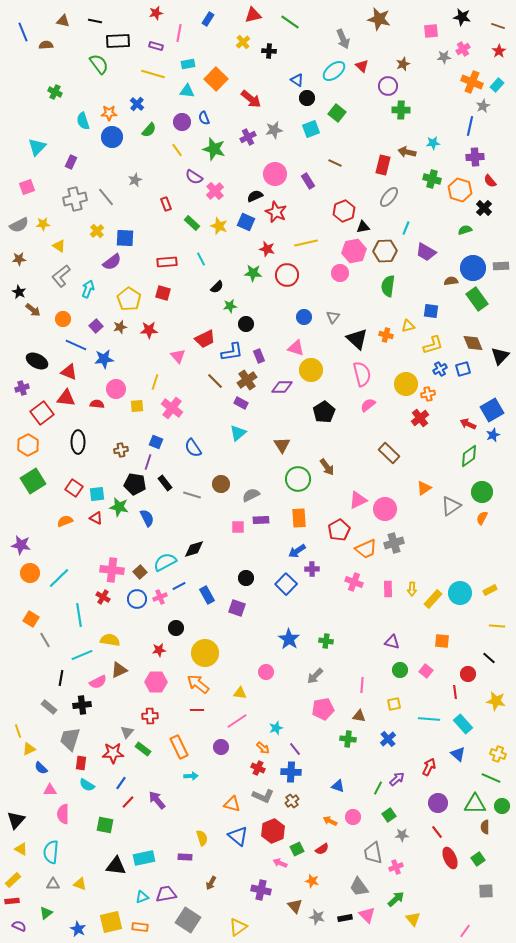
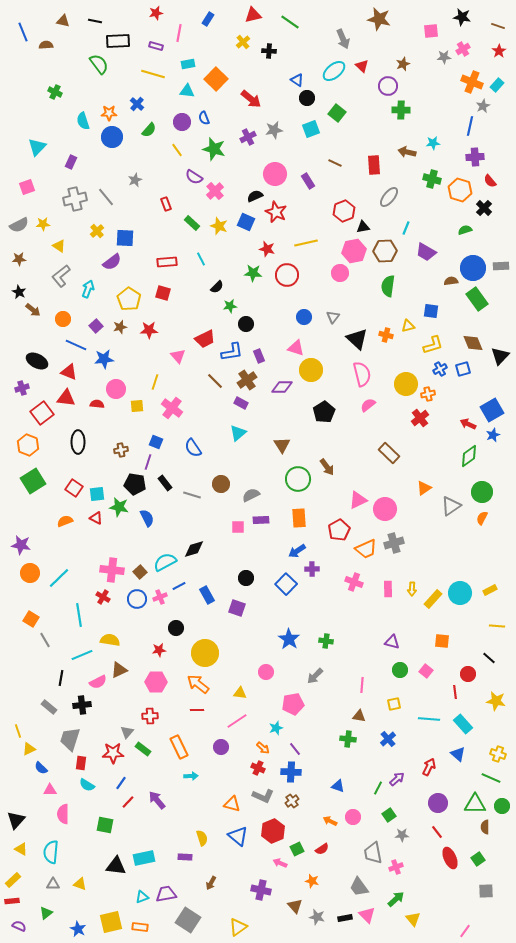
red rectangle at (383, 165): moved 9 px left; rotated 18 degrees counterclockwise
orange hexagon at (28, 445): rotated 10 degrees counterclockwise
pink pentagon at (323, 709): moved 30 px left, 5 px up
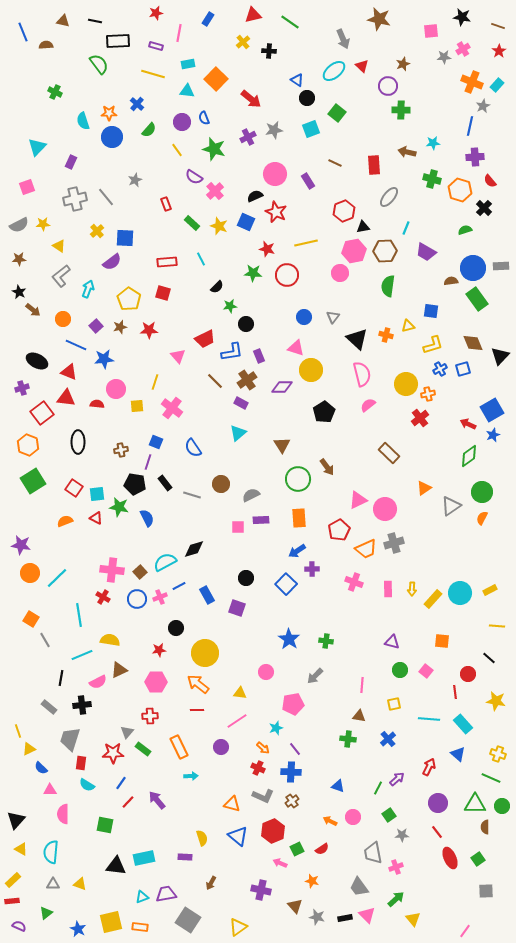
cyan line at (59, 578): moved 2 px left
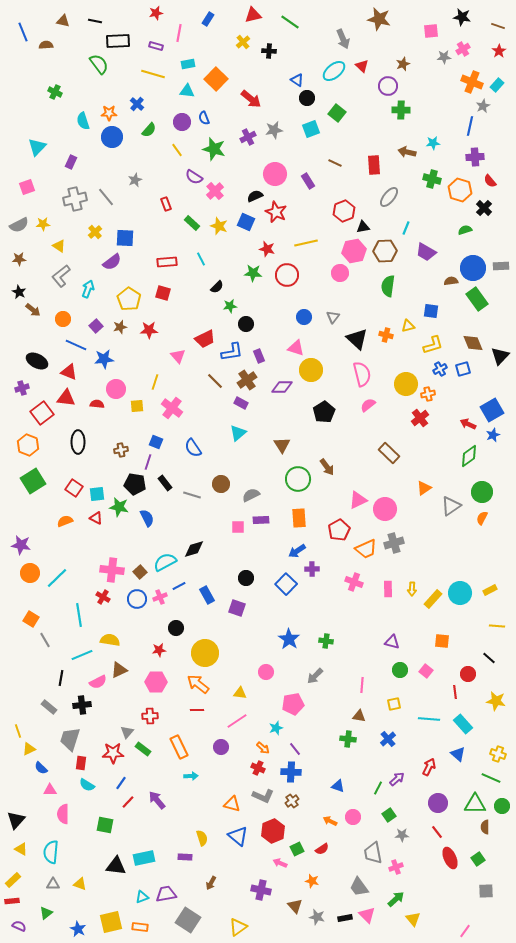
yellow cross at (97, 231): moved 2 px left, 1 px down
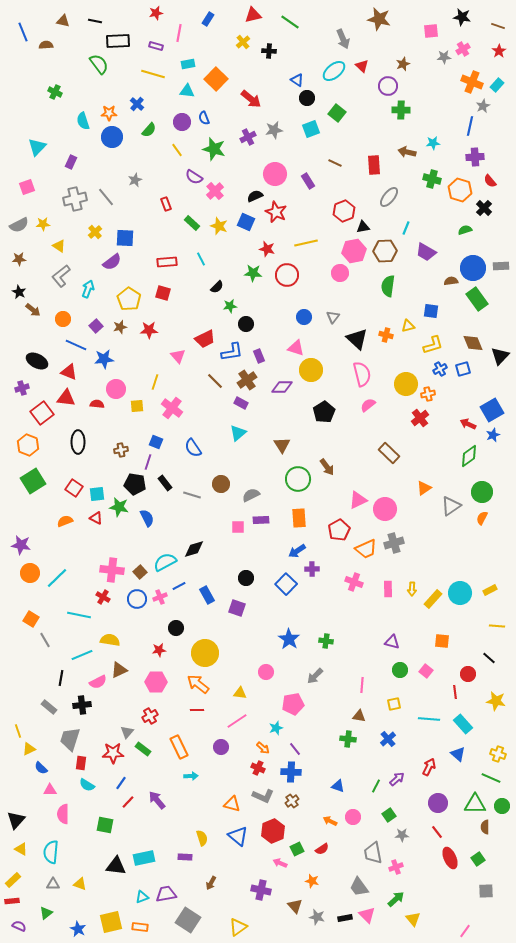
cyan line at (79, 615): rotated 70 degrees counterclockwise
red cross at (150, 716): rotated 28 degrees counterclockwise
green line at (378, 788): moved 2 px left, 2 px up
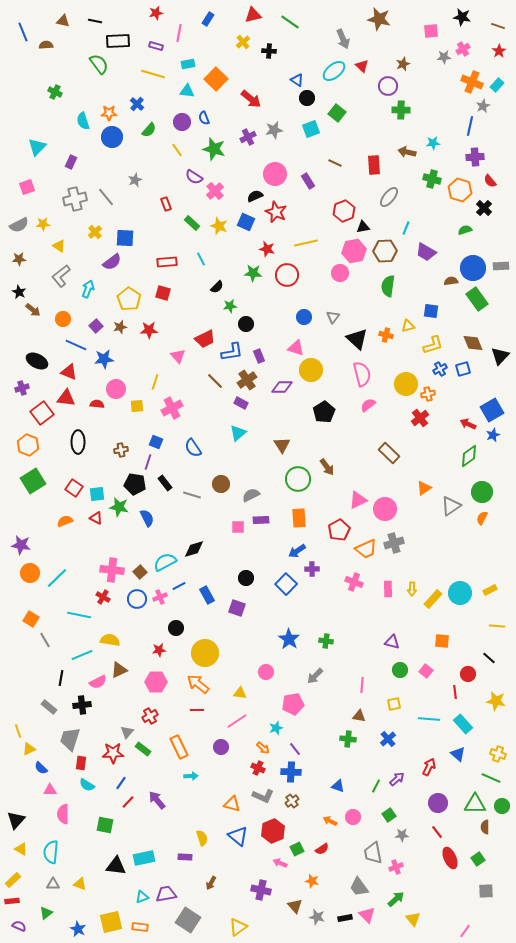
pink cross at (172, 408): rotated 25 degrees clockwise
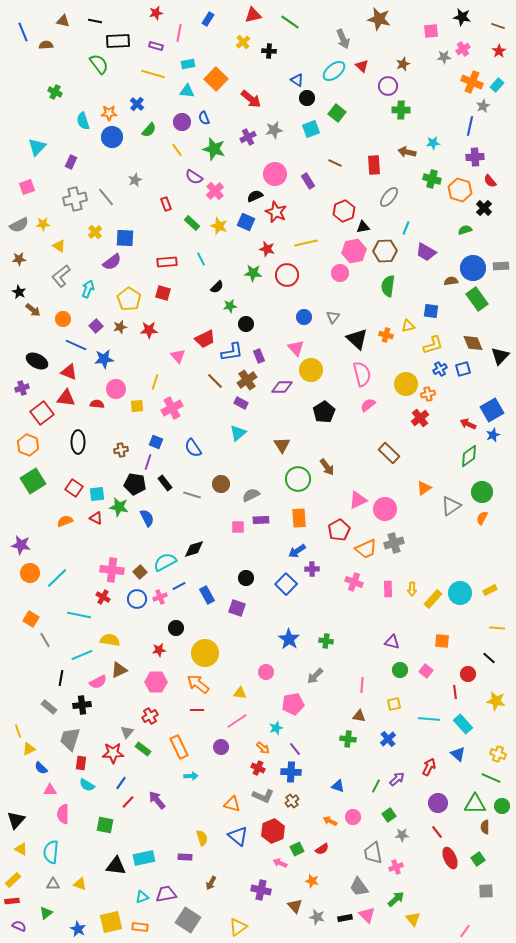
pink triangle at (296, 348): rotated 30 degrees clockwise
yellow line at (497, 626): moved 2 px down
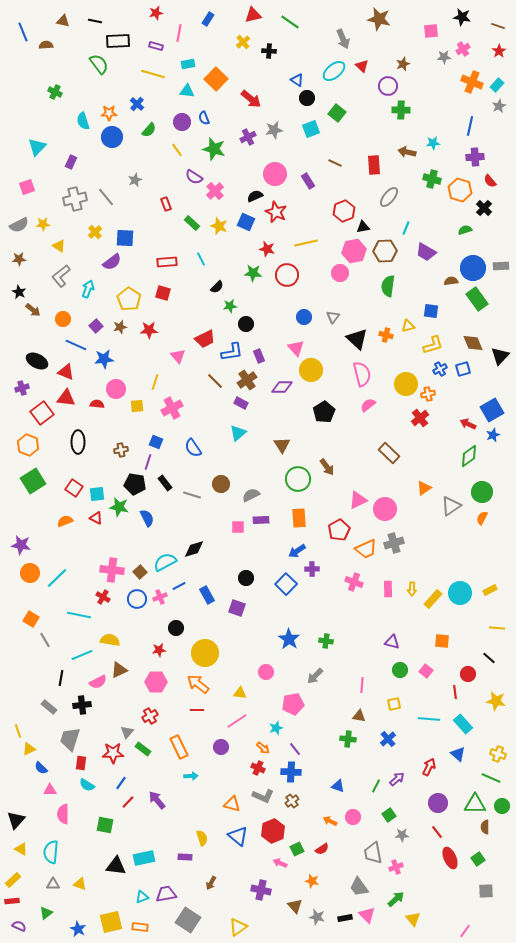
gray star at (483, 106): moved 16 px right
red triangle at (69, 372): moved 3 px left
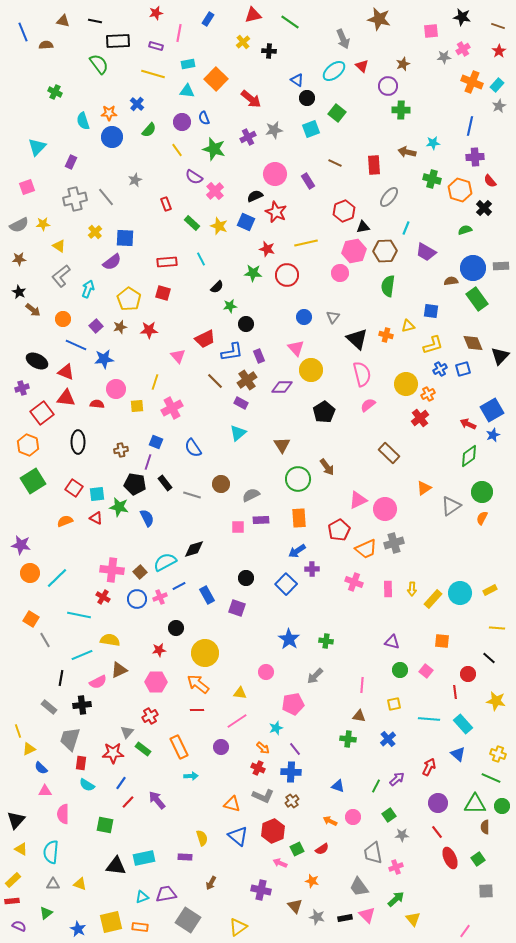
orange cross at (428, 394): rotated 16 degrees counterclockwise
pink triangle at (50, 790): moved 5 px left, 1 px down
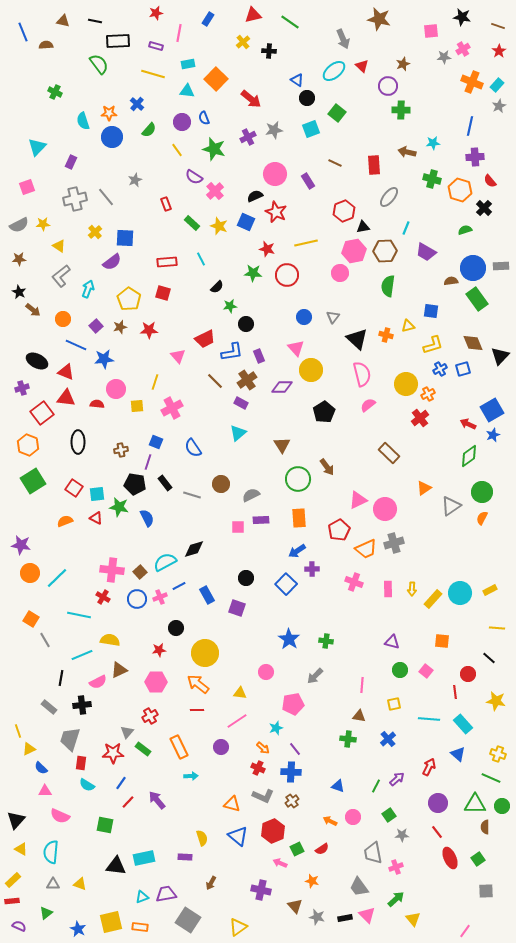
pink semicircle at (63, 814): moved 3 px left, 2 px down; rotated 66 degrees counterclockwise
